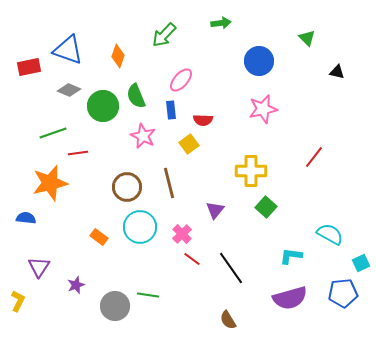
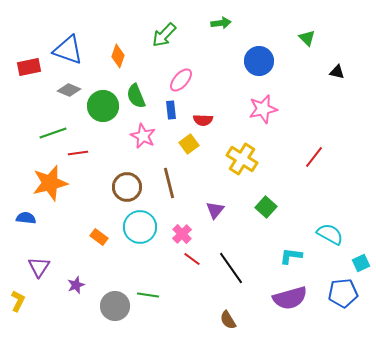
yellow cross at (251, 171): moved 9 px left, 12 px up; rotated 32 degrees clockwise
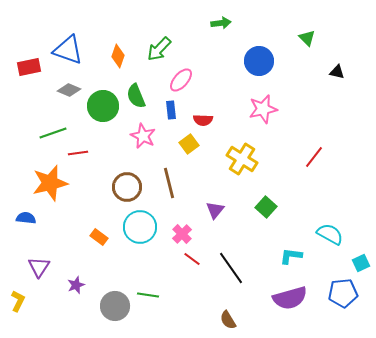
green arrow at (164, 35): moved 5 px left, 14 px down
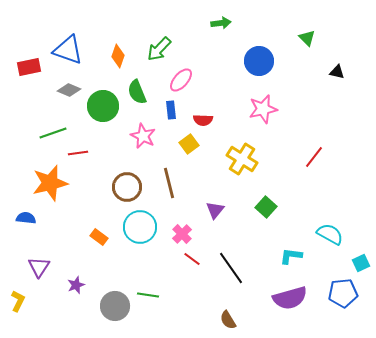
green semicircle at (136, 96): moved 1 px right, 4 px up
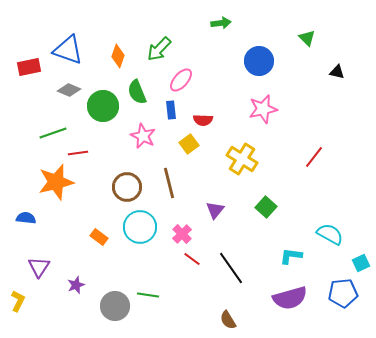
orange star at (50, 183): moved 6 px right, 1 px up
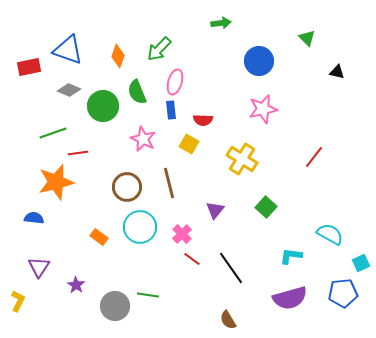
pink ellipse at (181, 80): moved 6 px left, 2 px down; rotated 25 degrees counterclockwise
pink star at (143, 136): moved 3 px down
yellow square at (189, 144): rotated 24 degrees counterclockwise
blue semicircle at (26, 218): moved 8 px right
purple star at (76, 285): rotated 18 degrees counterclockwise
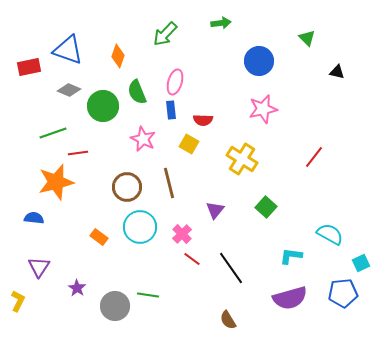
green arrow at (159, 49): moved 6 px right, 15 px up
purple star at (76, 285): moved 1 px right, 3 px down
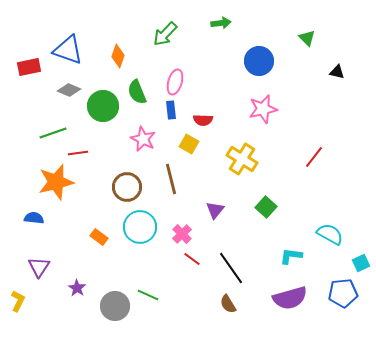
brown line at (169, 183): moved 2 px right, 4 px up
green line at (148, 295): rotated 15 degrees clockwise
brown semicircle at (228, 320): moved 16 px up
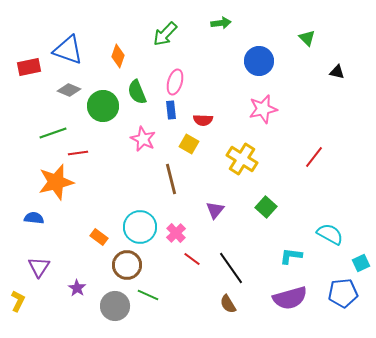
brown circle at (127, 187): moved 78 px down
pink cross at (182, 234): moved 6 px left, 1 px up
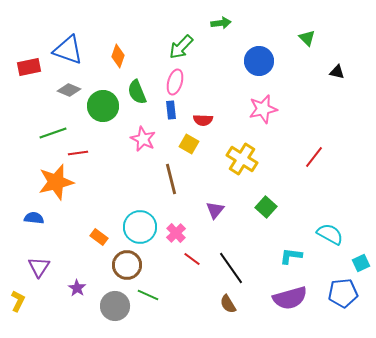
green arrow at (165, 34): moved 16 px right, 13 px down
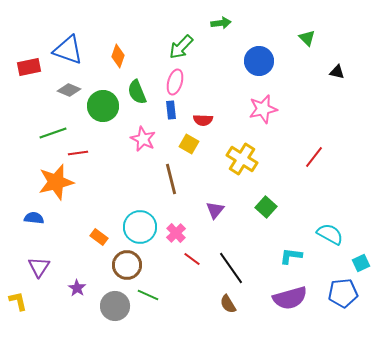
yellow L-shape at (18, 301): rotated 40 degrees counterclockwise
